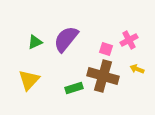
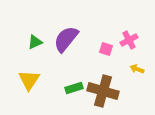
brown cross: moved 15 px down
yellow triangle: rotated 10 degrees counterclockwise
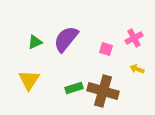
pink cross: moved 5 px right, 2 px up
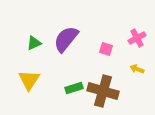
pink cross: moved 3 px right
green triangle: moved 1 px left, 1 px down
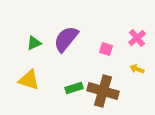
pink cross: rotated 12 degrees counterclockwise
yellow triangle: rotated 45 degrees counterclockwise
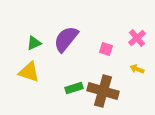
yellow triangle: moved 8 px up
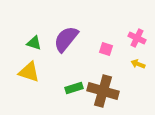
pink cross: rotated 24 degrees counterclockwise
green triangle: rotated 42 degrees clockwise
yellow arrow: moved 1 px right, 5 px up
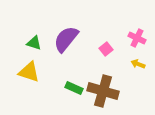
pink square: rotated 32 degrees clockwise
green rectangle: rotated 42 degrees clockwise
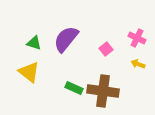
yellow triangle: rotated 20 degrees clockwise
brown cross: rotated 8 degrees counterclockwise
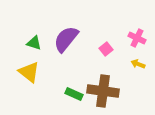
green rectangle: moved 6 px down
